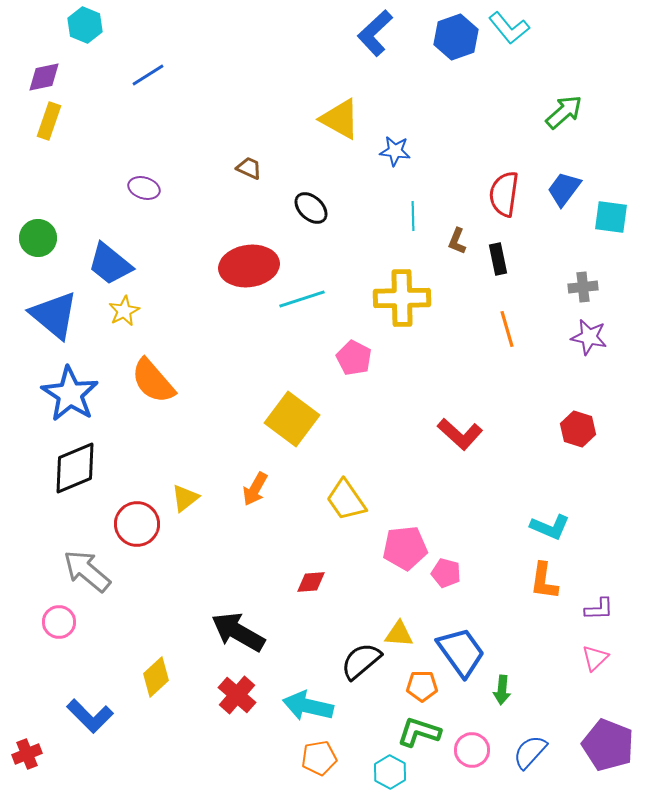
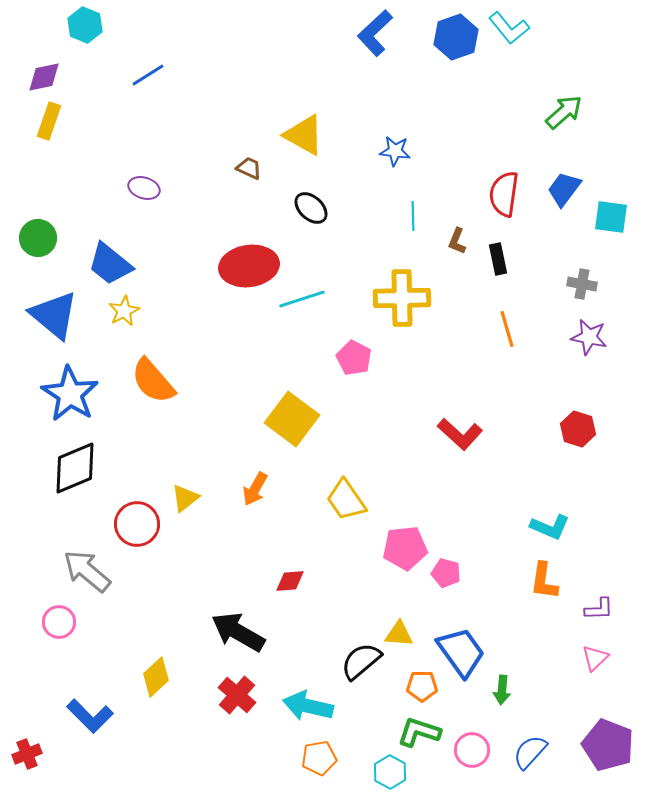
yellow triangle at (340, 119): moved 36 px left, 16 px down
gray cross at (583, 287): moved 1 px left, 3 px up; rotated 16 degrees clockwise
red diamond at (311, 582): moved 21 px left, 1 px up
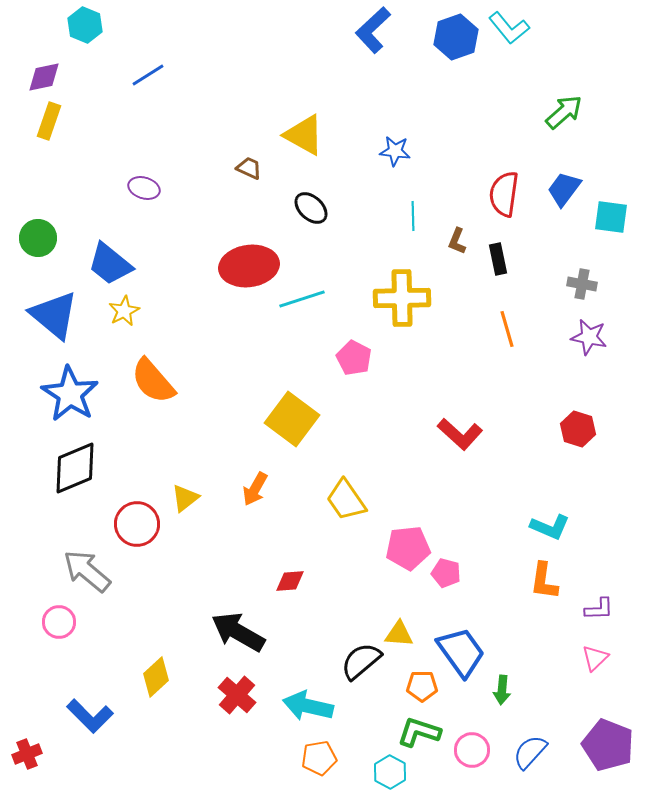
blue L-shape at (375, 33): moved 2 px left, 3 px up
pink pentagon at (405, 548): moved 3 px right
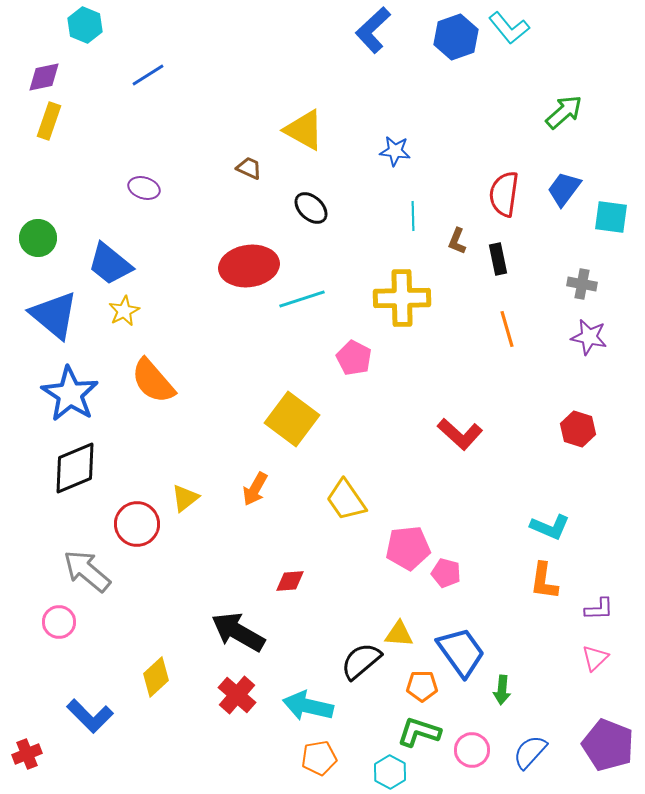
yellow triangle at (304, 135): moved 5 px up
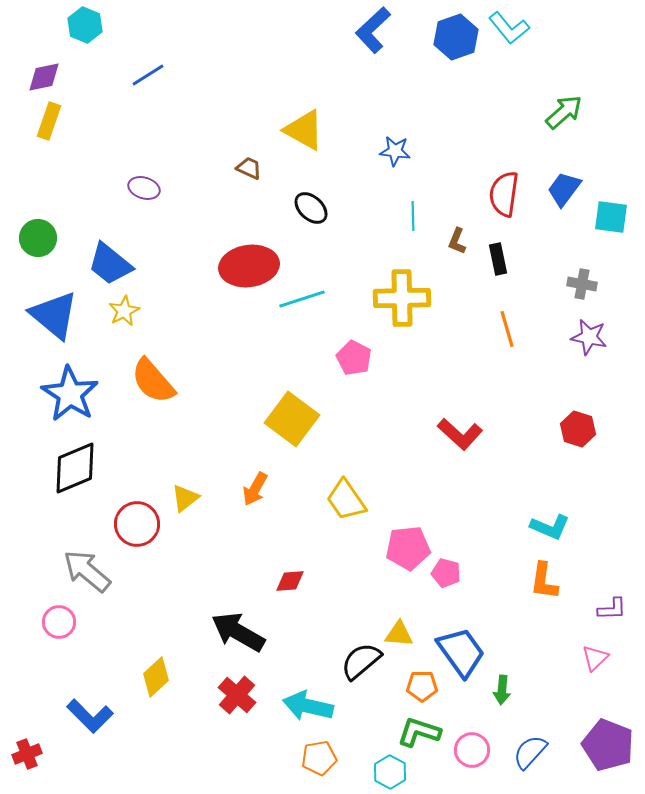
purple L-shape at (599, 609): moved 13 px right
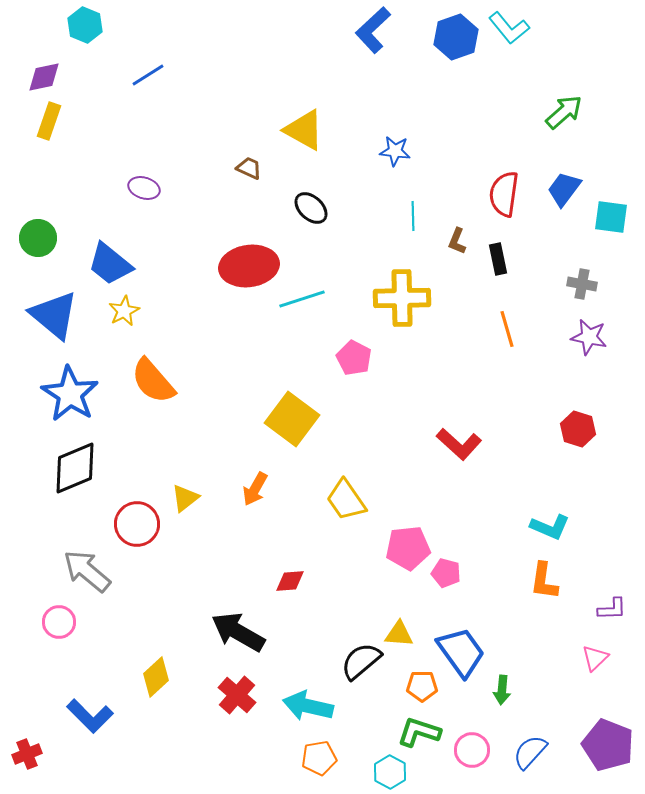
red L-shape at (460, 434): moved 1 px left, 10 px down
